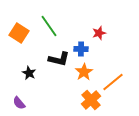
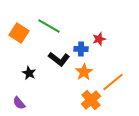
green line: rotated 25 degrees counterclockwise
red star: moved 6 px down
black L-shape: rotated 25 degrees clockwise
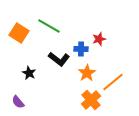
orange star: moved 3 px right, 1 px down
purple semicircle: moved 1 px left, 1 px up
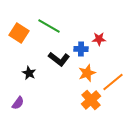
red star: rotated 16 degrees clockwise
orange star: rotated 12 degrees clockwise
purple semicircle: moved 1 px down; rotated 104 degrees counterclockwise
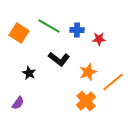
blue cross: moved 4 px left, 19 px up
orange star: moved 1 px right, 1 px up
orange cross: moved 5 px left, 1 px down
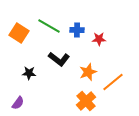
black star: rotated 24 degrees counterclockwise
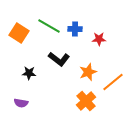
blue cross: moved 2 px left, 1 px up
purple semicircle: moved 3 px right; rotated 64 degrees clockwise
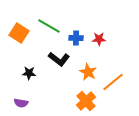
blue cross: moved 1 px right, 9 px down
orange star: rotated 24 degrees counterclockwise
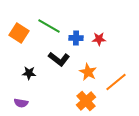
orange line: moved 3 px right
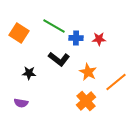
green line: moved 5 px right
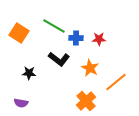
orange star: moved 2 px right, 4 px up
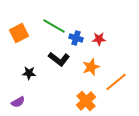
orange square: rotated 30 degrees clockwise
blue cross: rotated 16 degrees clockwise
orange star: moved 1 px right, 1 px up; rotated 24 degrees clockwise
purple semicircle: moved 3 px left, 1 px up; rotated 40 degrees counterclockwise
